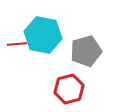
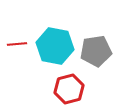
cyan hexagon: moved 12 px right, 11 px down
gray pentagon: moved 10 px right; rotated 8 degrees clockwise
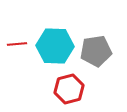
cyan hexagon: rotated 9 degrees counterclockwise
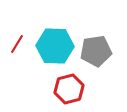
red line: rotated 54 degrees counterclockwise
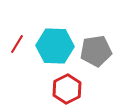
red hexagon: moved 2 px left; rotated 12 degrees counterclockwise
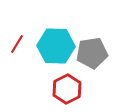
cyan hexagon: moved 1 px right
gray pentagon: moved 4 px left, 2 px down
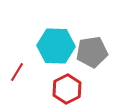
red line: moved 28 px down
gray pentagon: moved 1 px up
